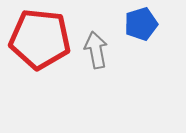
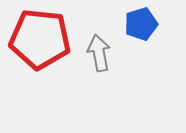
gray arrow: moved 3 px right, 3 px down
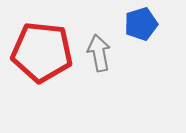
red pentagon: moved 2 px right, 13 px down
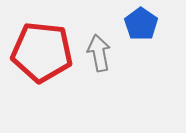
blue pentagon: rotated 20 degrees counterclockwise
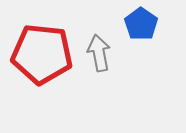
red pentagon: moved 2 px down
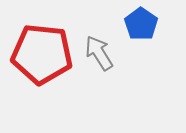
gray arrow: rotated 21 degrees counterclockwise
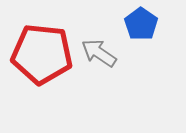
gray arrow: rotated 24 degrees counterclockwise
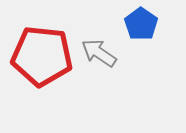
red pentagon: moved 2 px down
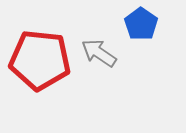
red pentagon: moved 2 px left, 4 px down
